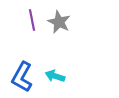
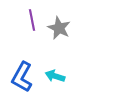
gray star: moved 6 px down
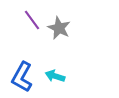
purple line: rotated 25 degrees counterclockwise
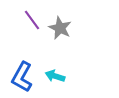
gray star: moved 1 px right
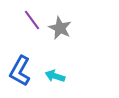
blue L-shape: moved 2 px left, 6 px up
